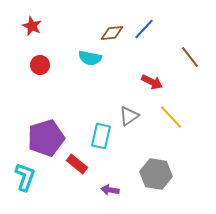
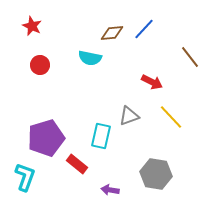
gray triangle: rotated 15 degrees clockwise
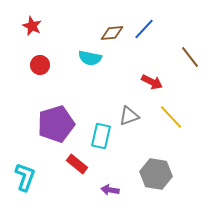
purple pentagon: moved 10 px right, 14 px up
